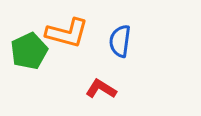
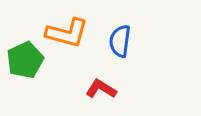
green pentagon: moved 4 px left, 9 px down
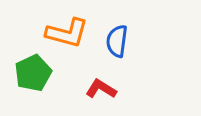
blue semicircle: moved 3 px left
green pentagon: moved 8 px right, 13 px down
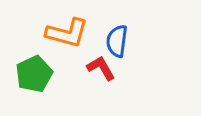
green pentagon: moved 1 px right, 1 px down
red L-shape: moved 21 px up; rotated 28 degrees clockwise
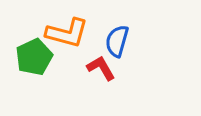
blue semicircle: rotated 8 degrees clockwise
green pentagon: moved 17 px up
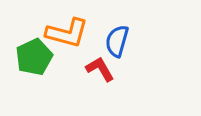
red L-shape: moved 1 px left, 1 px down
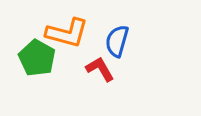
green pentagon: moved 3 px right, 1 px down; rotated 18 degrees counterclockwise
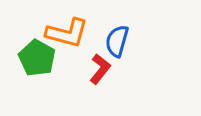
red L-shape: rotated 68 degrees clockwise
